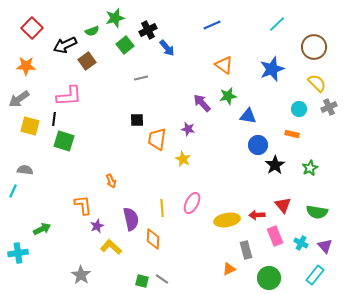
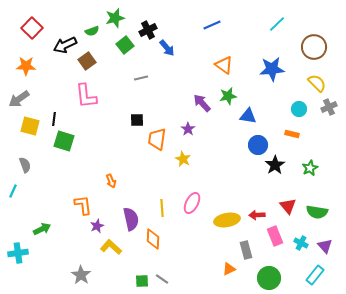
blue star at (272, 69): rotated 15 degrees clockwise
pink L-shape at (69, 96): moved 17 px right; rotated 88 degrees clockwise
purple star at (188, 129): rotated 24 degrees clockwise
gray semicircle at (25, 170): moved 5 px up; rotated 63 degrees clockwise
red triangle at (283, 205): moved 5 px right, 1 px down
green square at (142, 281): rotated 16 degrees counterclockwise
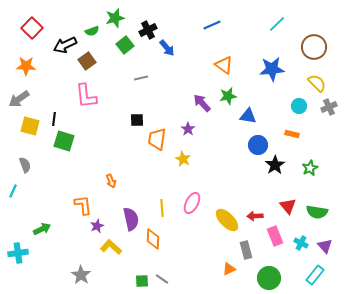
cyan circle at (299, 109): moved 3 px up
red arrow at (257, 215): moved 2 px left, 1 px down
yellow ellipse at (227, 220): rotated 55 degrees clockwise
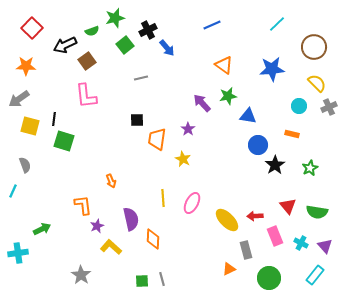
yellow line at (162, 208): moved 1 px right, 10 px up
gray line at (162, 279): rotated 40 degrees clockwise
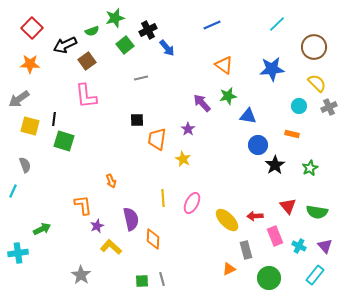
orange star at (26, 66): moved 4 px right, 2 px up
cyan cross at (301, 243): moved 2 px left, 3 px down
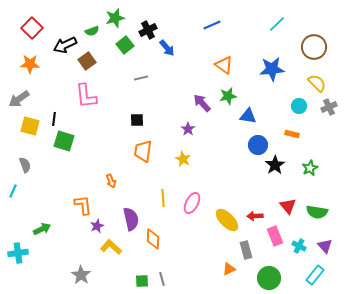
orange trapezoid at (157, 139): moved 14 px left, 12 px down
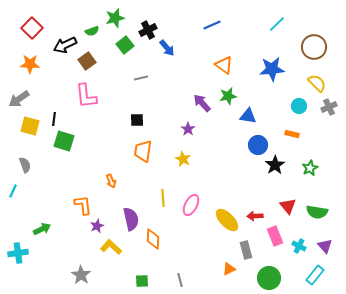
pink ellipse at (192, 203): moved 1 px left, 2 px down
gray line at (162, 279): moved 18 px right, 1 px down
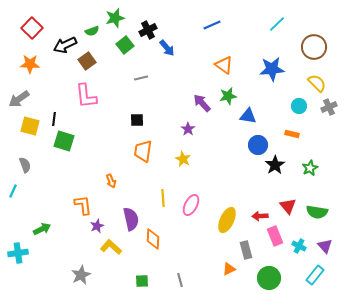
red arrow at (255, 216): moved 5 px right
yellow ellipse at (227, 220): rotated 70 degrees clockwise
gray star at (81, 275): rotated 12 degrees clockwise
